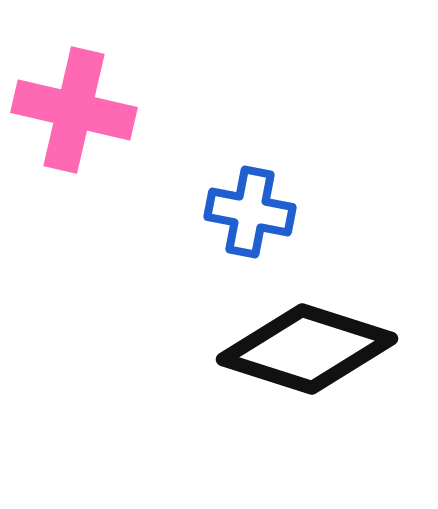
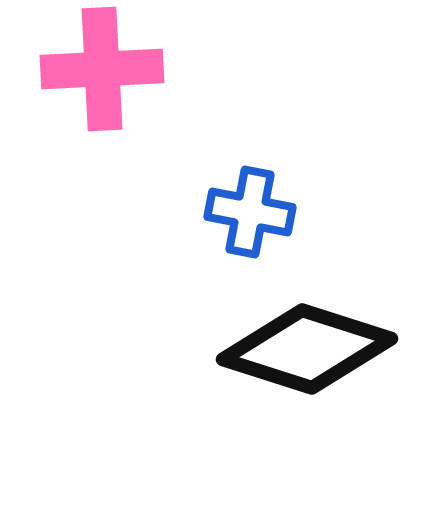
pink cross: moved 28 px right, 41 px up; rotated 16 degrees counterclockwise
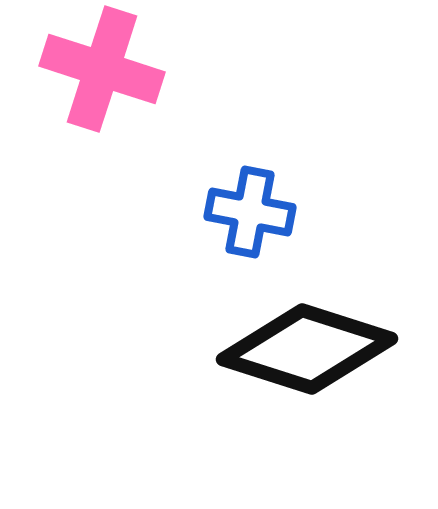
pink cross: rotated 21 degrees clockwise
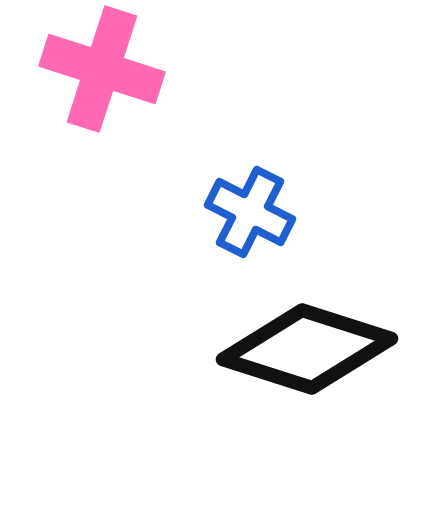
blue cross: rotated 16 degrees clockwise
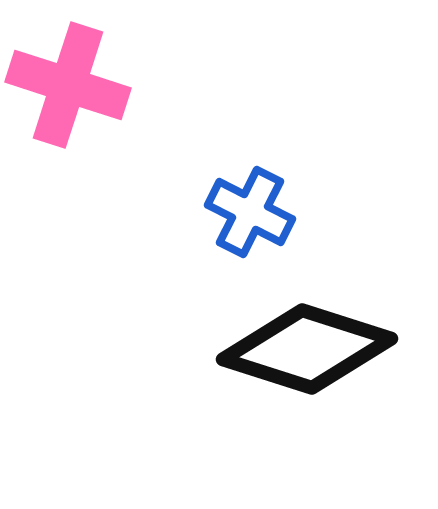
pink cross: moved 34 px left, 16 px down
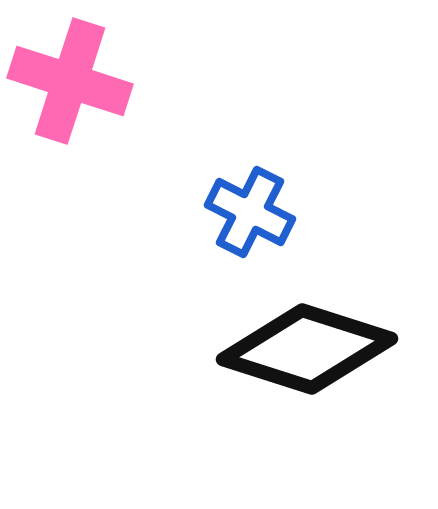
pink cross: moved 2 px right, 4 px up
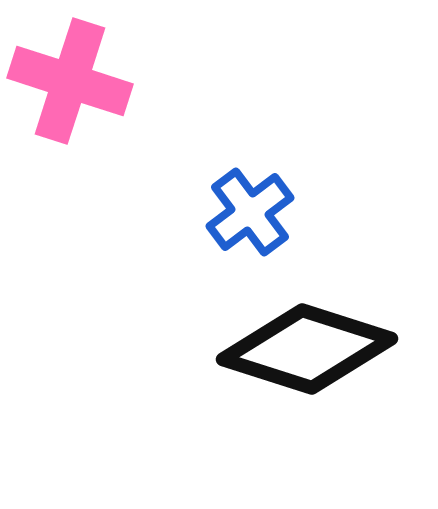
blue cross: rotated 26 degrees clockwise
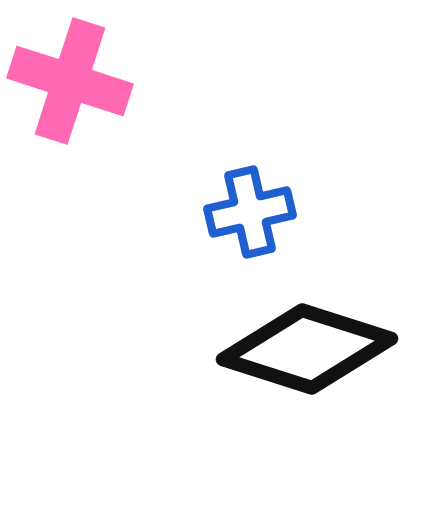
blue cross: rotated 24 degrees clockwise
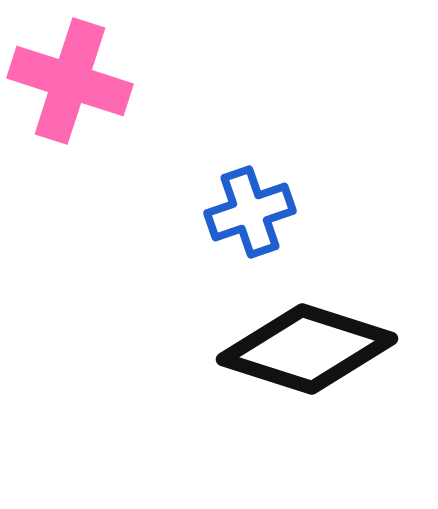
blue cross: rotated 6 degrees counterclockwise
